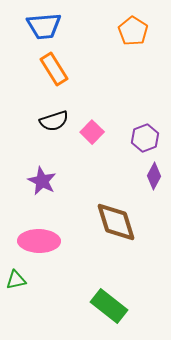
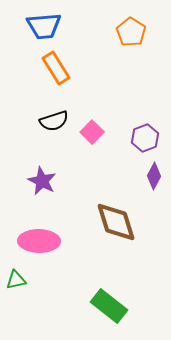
orange pentagon: moved 2 px left, 1 px down
orange rectangle: moved 2 px right, 1 px up
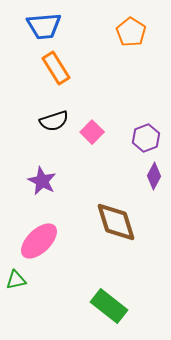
purple hexagon: moved 1 px right
pink ellipse: rotated 45 degrees counterclockwise
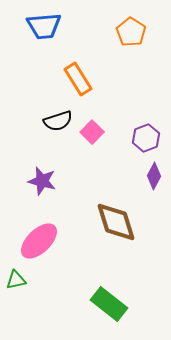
orange rectangle: moved 22 px right, 11 px down
black semicircle: moved 4 px right
purple star: rotated 12 degrees counterclockwise
green rectangle: moved 2 px up
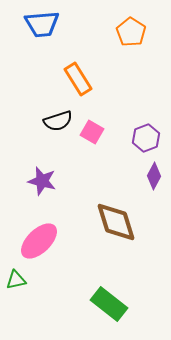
blue trapezoid: moved 2 px left, 2 px up
pink square: rotated 15 degrees counterclockwise
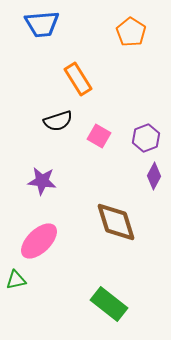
pink square: moved 7 px right, 4 px down
purple star: rotated 8 degrees counterclockwise
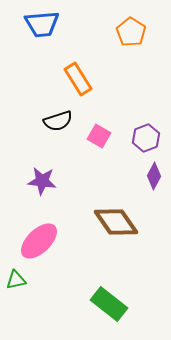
brown diamond: rotated 18 degrees counterclockwise
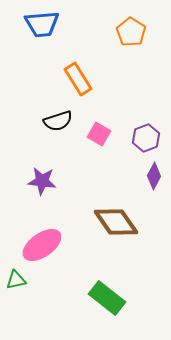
pink square: moved 2 px up
pink ellipse: moved 3 px right, 4 px down; rotated 9 degrees clockwise
green rectangle: moved 2 px left, 6 px up
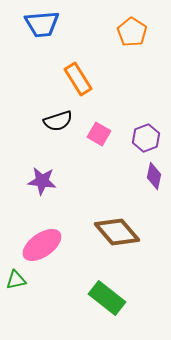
orange pentagon: moved 1 px right
purple diamond: rotated 16 degrees counterclockwise
brown diamond: moved 1 px right, 10 px down; rotated 6 degrees counterclockwise
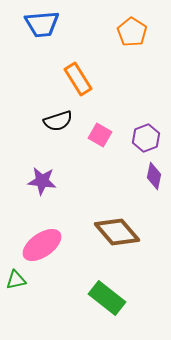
pink square: moved 1 px right, 1 px down
